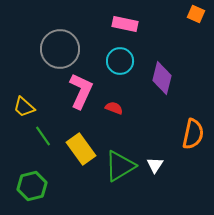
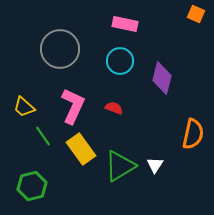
pink L-shape: moved 8 px left, 15 px down
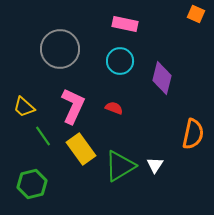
green hexagon: moved 2 px up
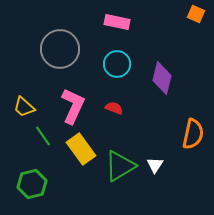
pink rectangle: moved 8 px left, 2 px up
cyan circle: moved 3 px left, 3 px down
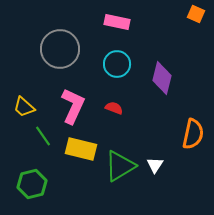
yellow rectangle: rotated 40 degrees counterclockwise
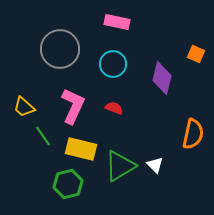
orange square: moved 40 px down
cyan circle: moved 4 px left
white triangle: rotated 18 degrees counterclockwise
green hexagon: moved 36 px right
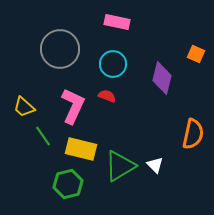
red semicircle: moved 7 px left, 12 px up
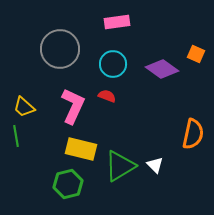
pink rectangle: rotated 20 degrees counterclockwise
purple diamond: moved 9 px up; rotated 68 degrees counterclockwise
green line: moved 27 px left; rotated 25 degrees clockwise
